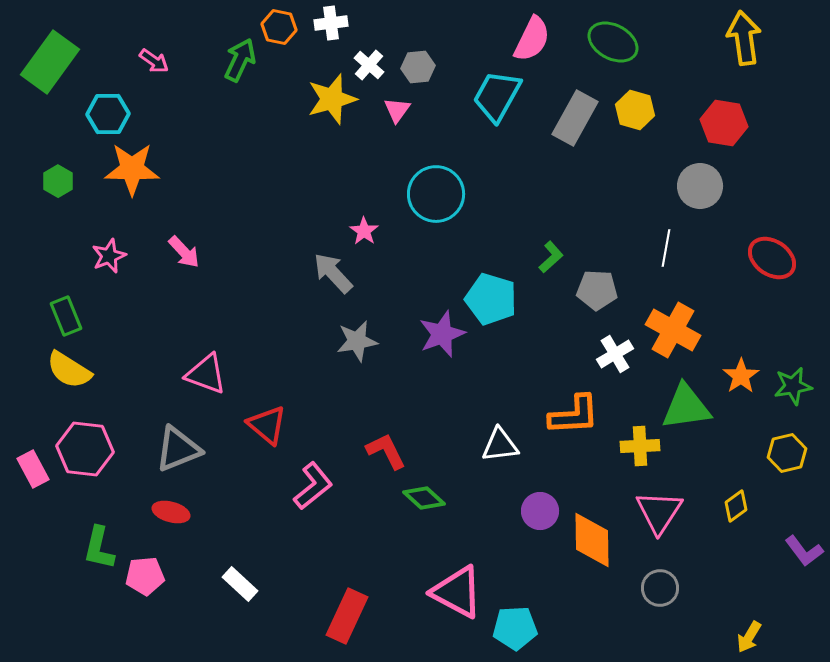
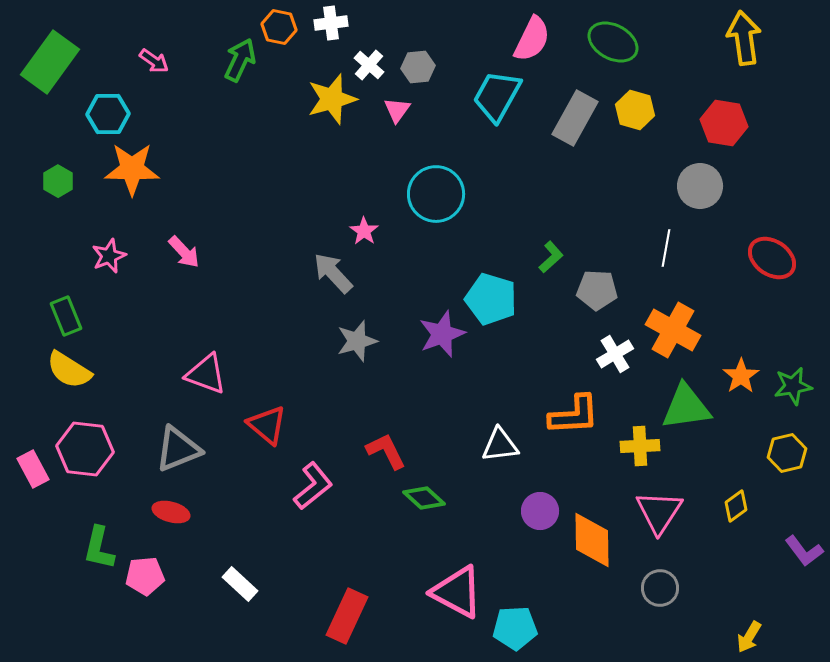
gray star at (357, 341): rotated 6 degrees counterclockwise
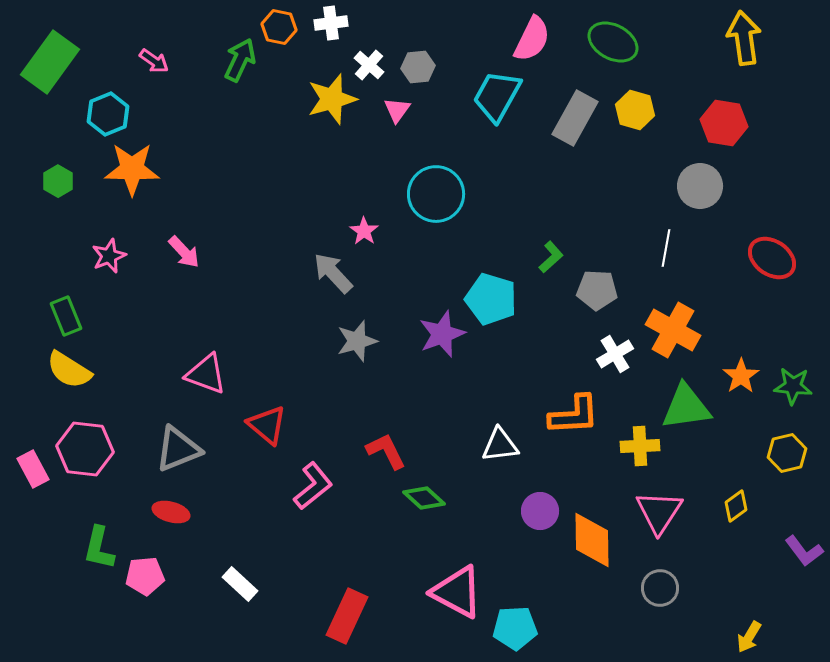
cyan hexagon at (108, 114): rotated 21 degrees counterclockwise
green star at (793, 386): rotated 15 degrees clockwise
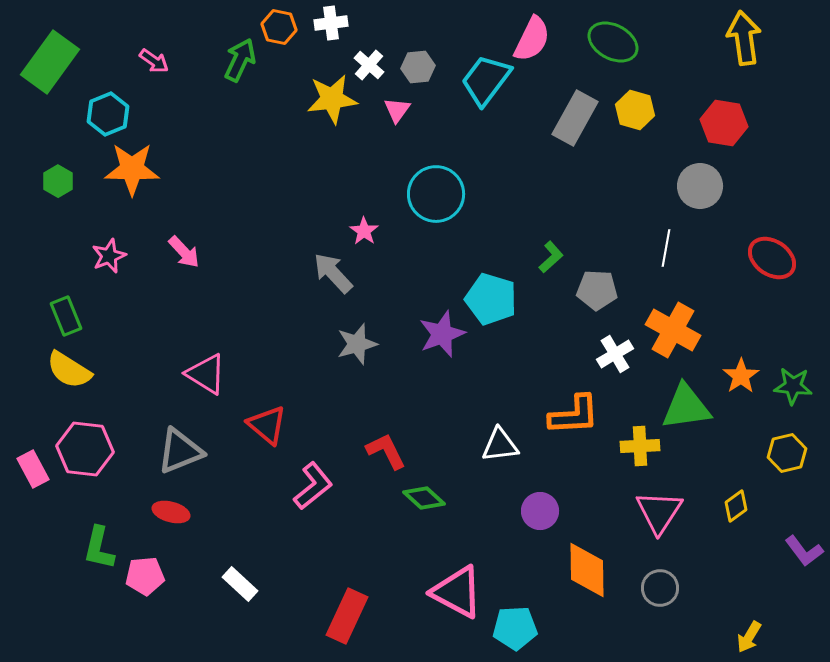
cyan trapezoid at (497, 96): moved 11 px left, 16 px up; rotated 8 degrees clockwise
yellow star at (332, 99): rotated 9 degrees clockwise
gray star at (357, 341): moved 3 px down
pink triangle at (206, 374): rotated 12 degrees clockwise
gray triangle at (178, 449): moved 2 px right, 2 px down
orange diamond at (592, 540): moved 5 px left, 30 px down
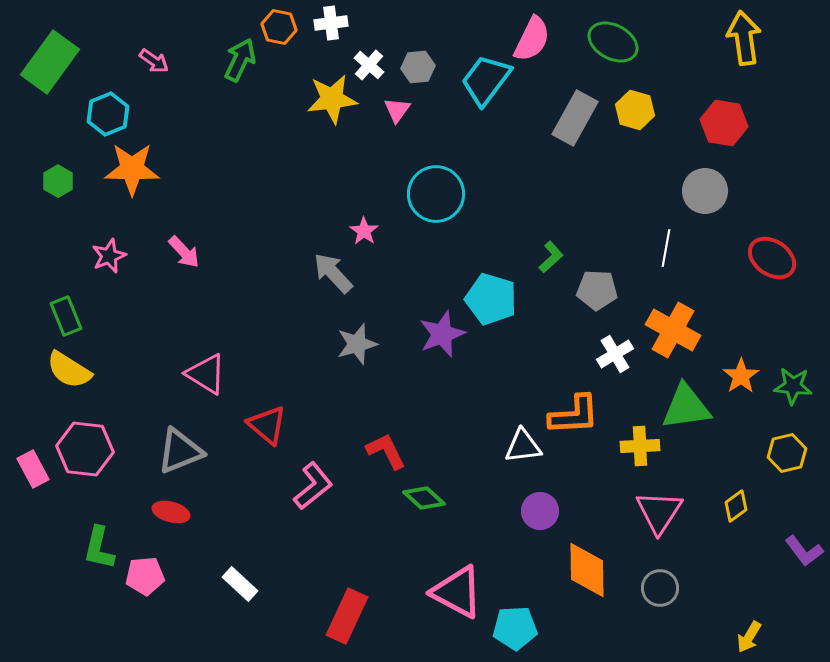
gray circle at (700, 186): moved 5 px right, 5 px down
white triangle at (500, 445): moved 23 px right, 1 px down
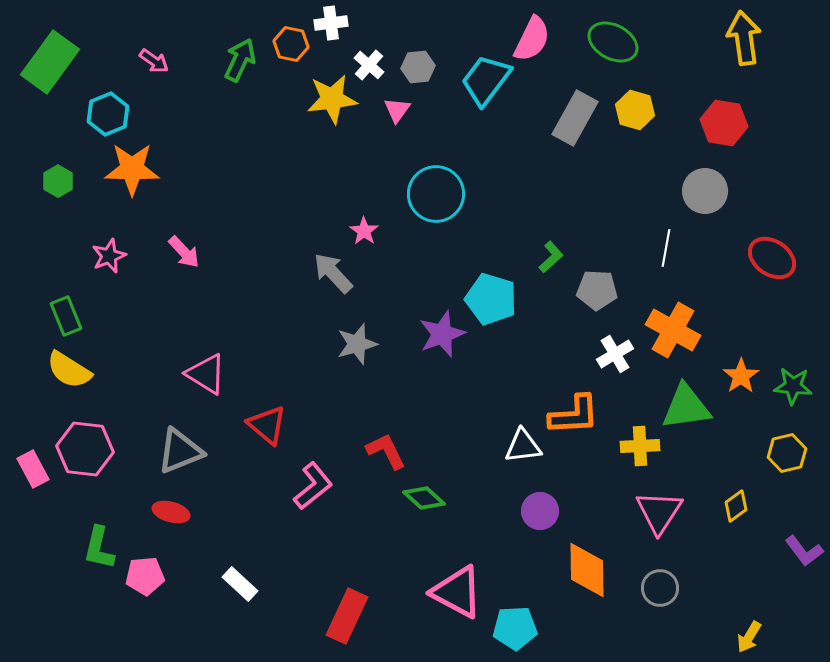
orange hexagon at (279, 27): moved 12 px right, 17 px down
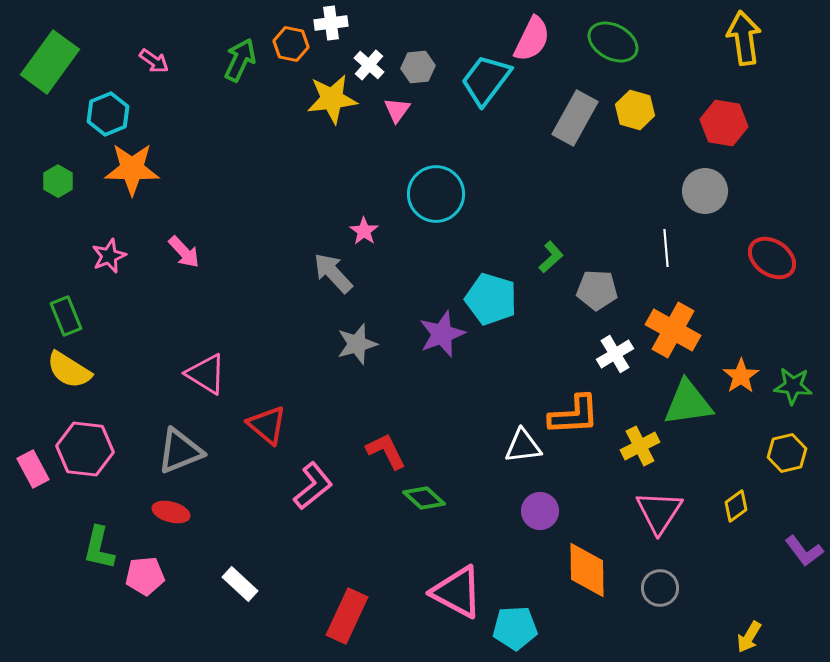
white line at (666, 248): rotated 15 degrees counterclockwise
green triangle at (686, 407): moved 2 px right, 4 px up
yellow cross at (640, 446): rotated 24 degrees counterclockwise
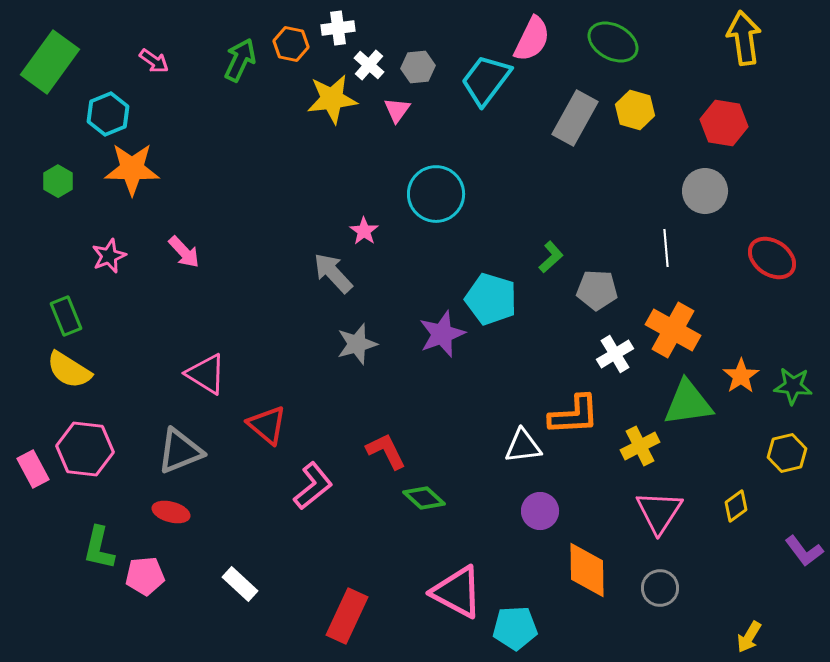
white cross at (331, 23): moved 7 px right, 5 px down
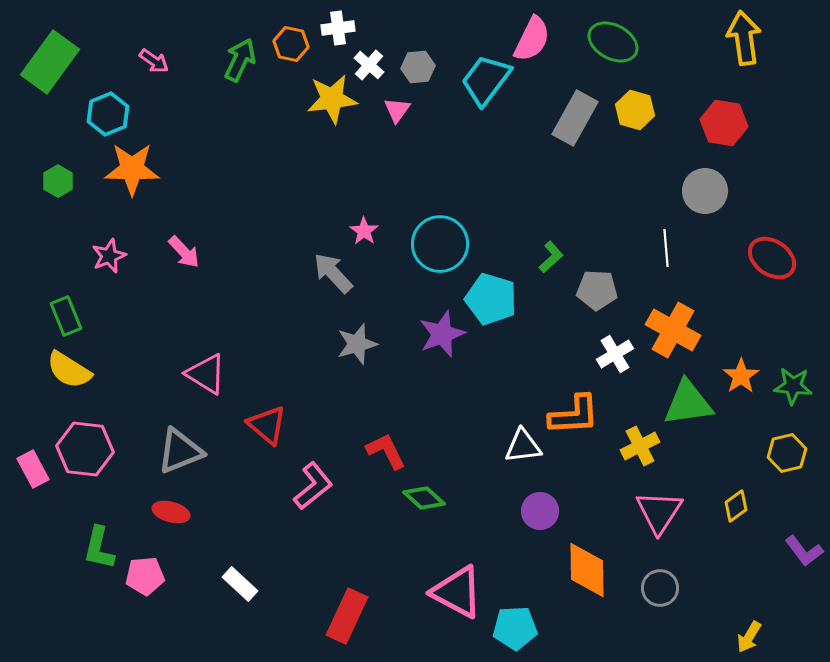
cyan circle at (436, 194): moved 4 px right, 50 px down
